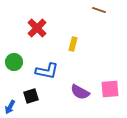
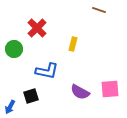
green circle: moved 13 px up
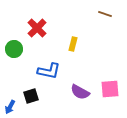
brown line: moved 6 px right, 4 px down
blue L-shape: moved 2 px right
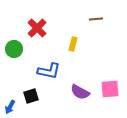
brown line: moved 9 px left, 5 px down; rotated 24 degrees counterclockwise
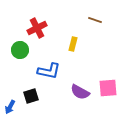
brown line: moved 1 px left, 1 px down; rotated 24 degrees clockwise
red cross: rotated 18 degrees clockwise
green circle: moved 6 px right, 1 px down
pink square: moved 2 px left, 1 px up
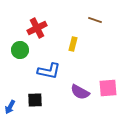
black square: moved 4 px right, 4 px down; rotated 14 degrees clockwise
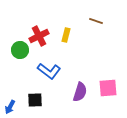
brown line: moved 1 px right, 1 px down
red cross: moved 2 px right, 8 px down
yellow rectangle: moved 7 px left, 9 px up
blue L-shape: rotated 25 degrees clockwise
purple semicircle: rotated 102 degrees counterclockwise
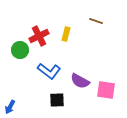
yellow rectangle: moved 1 px up
pink square: moved 2 px left, 2 px down; rotated 12 degrees clockwise
purple semicircle: moved 11 px up; rotated 102 degrees clockwise
black square: moved 22 px right
